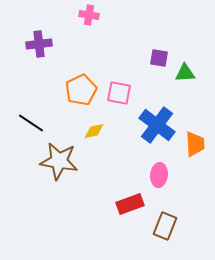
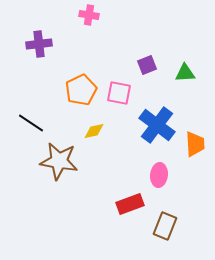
purple square: moved 12 px left, 7 px down; rotated 30 degrees counterclockwise
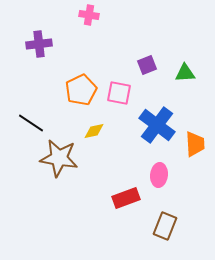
brown star: moved 3 px up
red rectangle: moved 4 px left, 6 px up
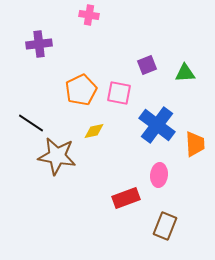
brown star: moved 2 px left, 2 px up
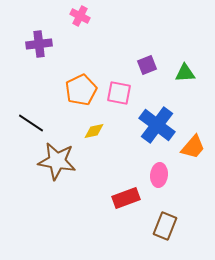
pink cross: moved 9 px left, 1 px down; rotated 18 degrees clockwise
orange trapezoid: moved 2 px left, 3 px down; rotated 44 degrees clockwise
brown star: moved 5 px down
